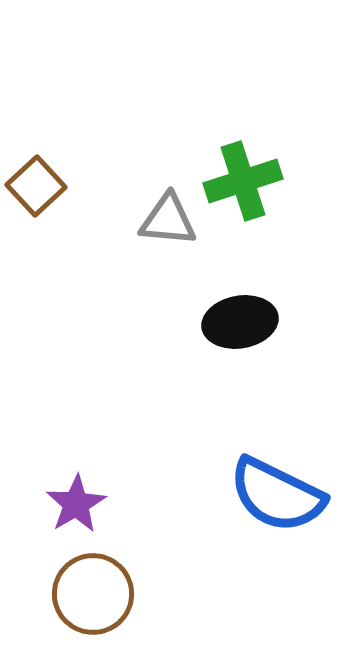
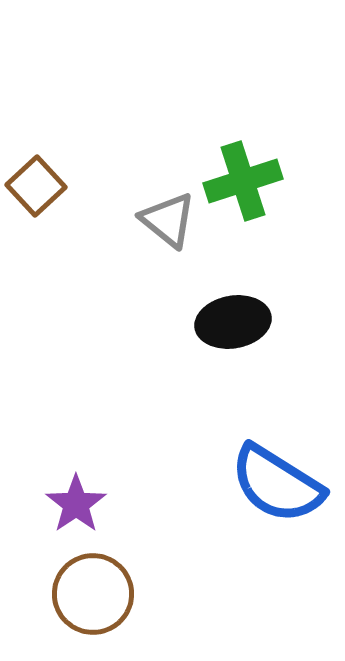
gray triangle: rotated 34 degrees clockwise
black ellipse: moved 7 px left
blue semicircle: moved 11 px up; rotated 6 degrees clockwise
purple star: rotated 4 degrees counterclockwise
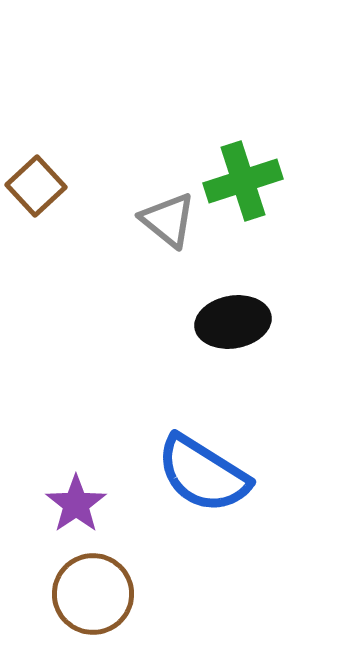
blue semicircle: moved 74 px left, 10 px up
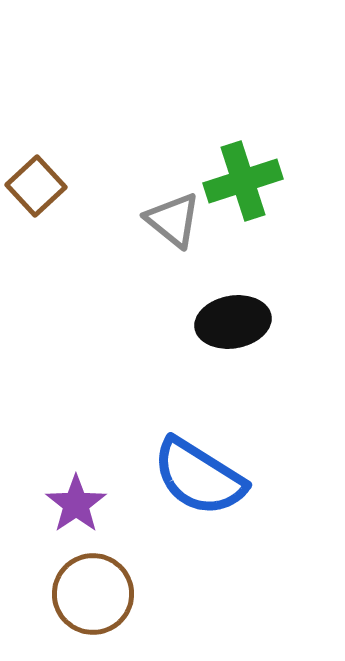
gray triangle: moved 5 px right
blue semicircle: moved 4 px left, 3 px down
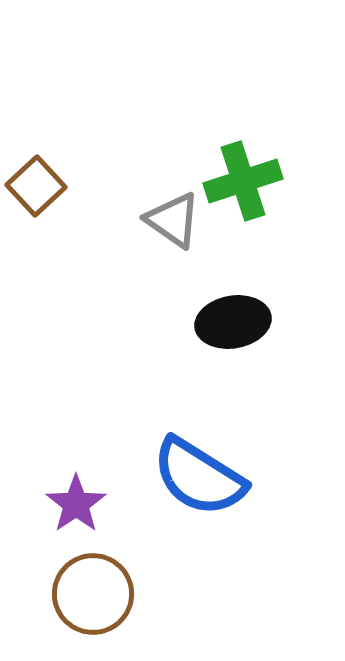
gray triangle: rotated 4 degrees counterclockwise
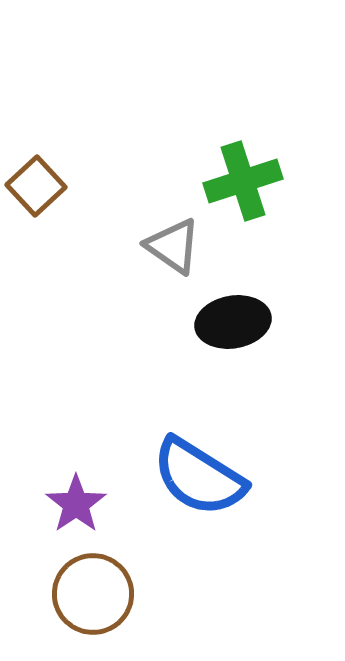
gray triangle: moved 26 px down
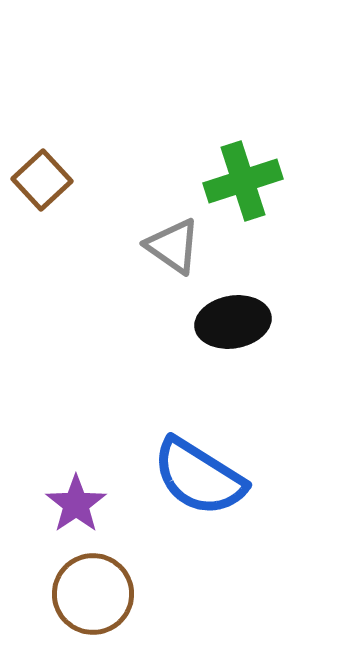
brown square: moved 6 px right, 6 px up
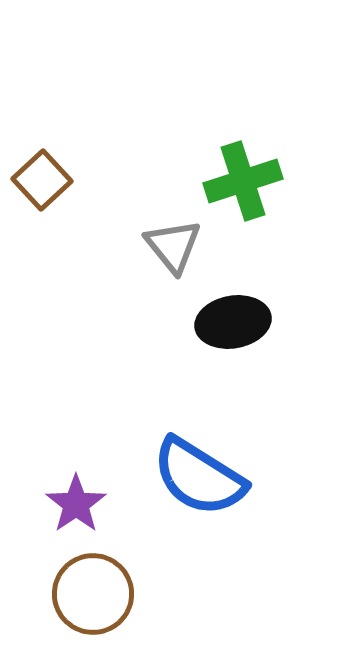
gray triangle: rotated 16 degrees clockwise
